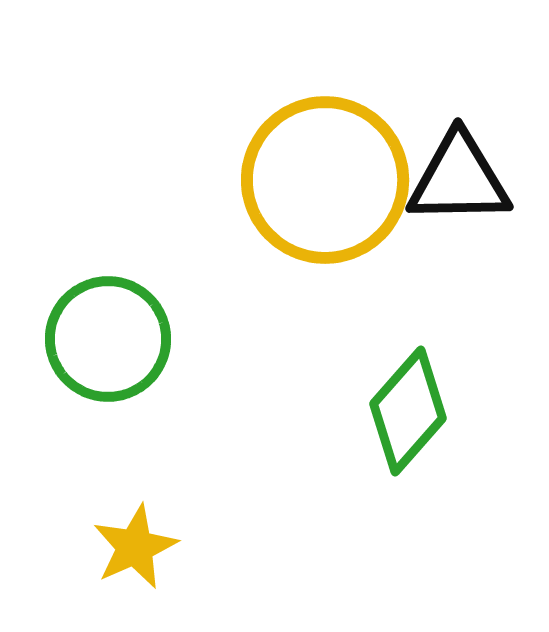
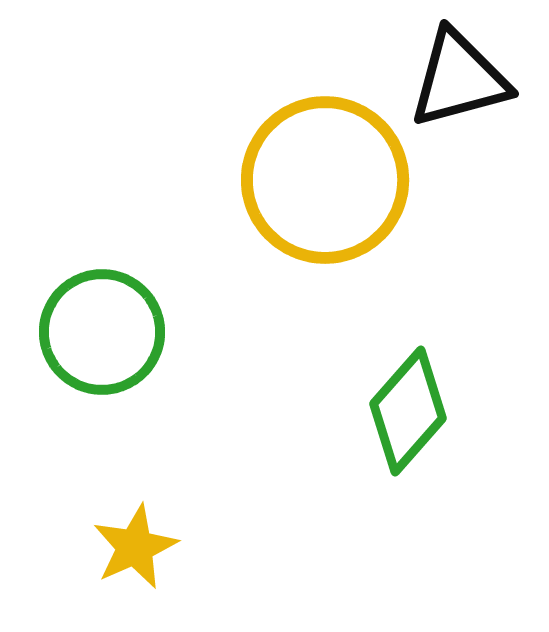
black triangle: moved 100 px up; rotated 14 degrees counterclockwise
green circle: moved 6 px left, 7 px up
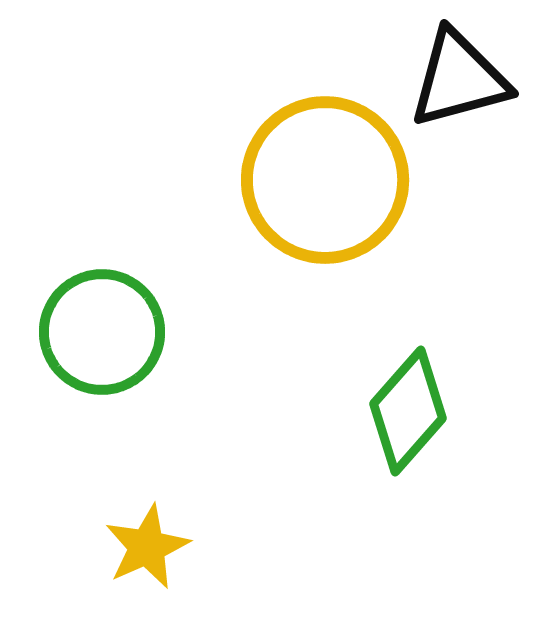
yellow star: moved 12 px right
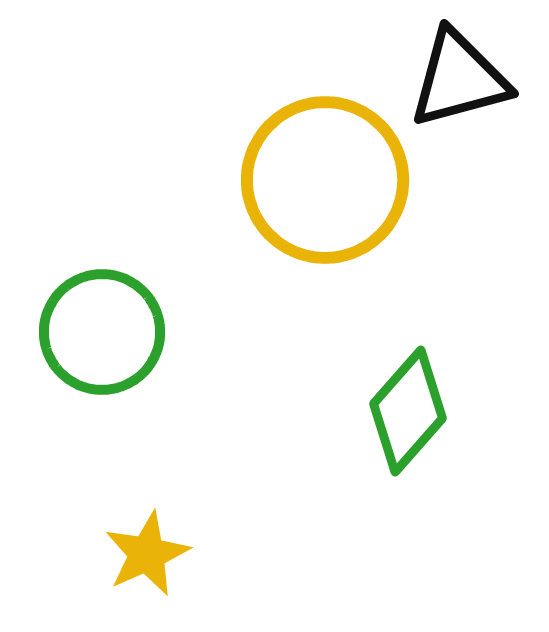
yellow star: moved 7 px down
